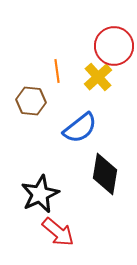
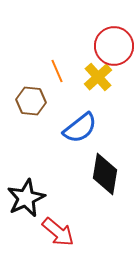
orange line: rotated 15 degrees counterclockwise
black star: moved 14 px left, 4 px down
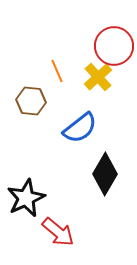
black diamond: rotated 21 degrees clockwise
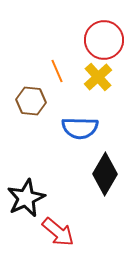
red circle: moved 10 px left, 6 px up
blue semicircle: rotated 39 degrees clockwise
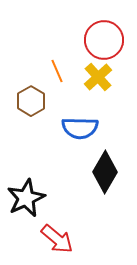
brown hexagon: rotated 24 degrees clockwise
black diamond: moved 2 px up
red arrow: moved 1 px left, 7 px down
